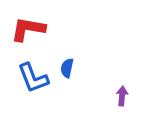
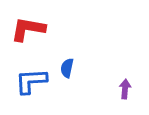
blue L-shape: moved 2 px left, 3 px down; rotated 108 degrees clockwise
purple arrow: moved 3 px right, 7 px up
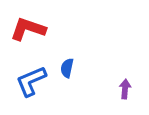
red L-shape: rotated 9 degrees clockwise
blue L-shape: rotated 20 degrees counterclockwise
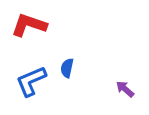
red L-shape: moved 1 px right, 4 px up
purple arrow: rotated 54 degrees counterclockwise
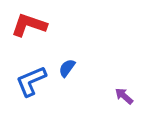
blue semicircle: rotated 24 degrees clockwise
purple arrow: moved 1 px left, 7 px down
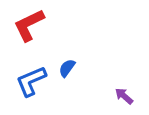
red L-shape: rotated 45 degrees counterclockwise
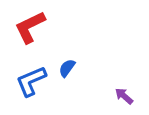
red L-shape: moved 1 px right, 2 px down
